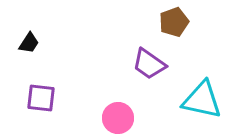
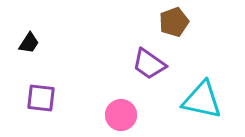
pink circle: moved 3 px right, 3 px up
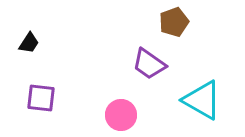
cyan triangle: rotated 18 degrees clockwise
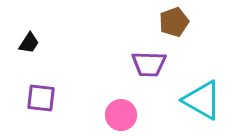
purple trapezoid: rotated 33 degrees counterclockwise
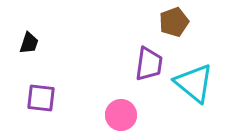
black trapezoid: rotated 15 degrees counterclockwise
purple trapezoid: rotated 84 degrees counterclockwise
cyan triangle: moved 8 px left, 17 px up; rotated 9 degrees clockwise
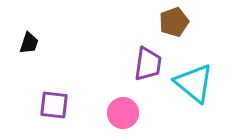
purple trapezoid: moved 1 px left
purple square: moved 13 px right, 7 px down
pink circle: moved 2 px right, 2 px up
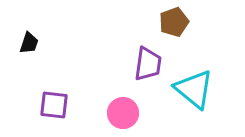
cyan triangle: moved 6 px down
